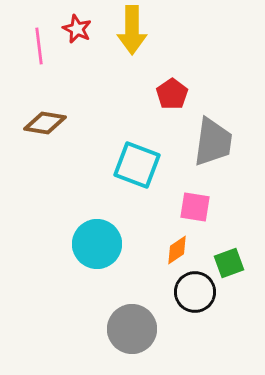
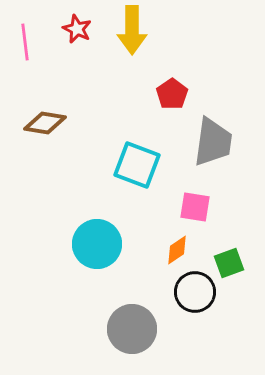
pink line: moved 14 px left, 4 px up
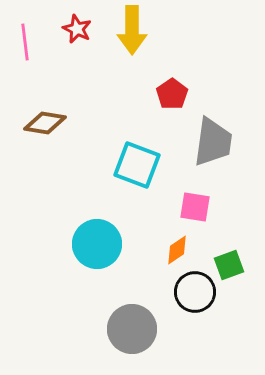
green square: moved 2 px down
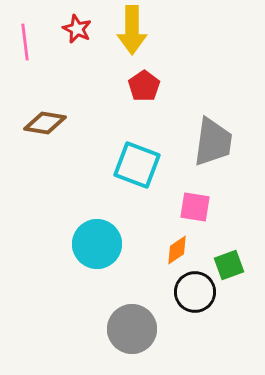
red pentagon: moved 28 px left, 8 px up
